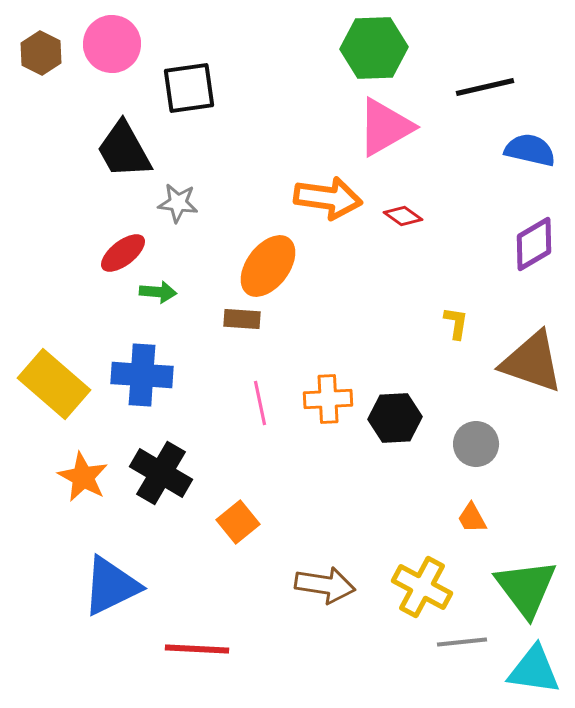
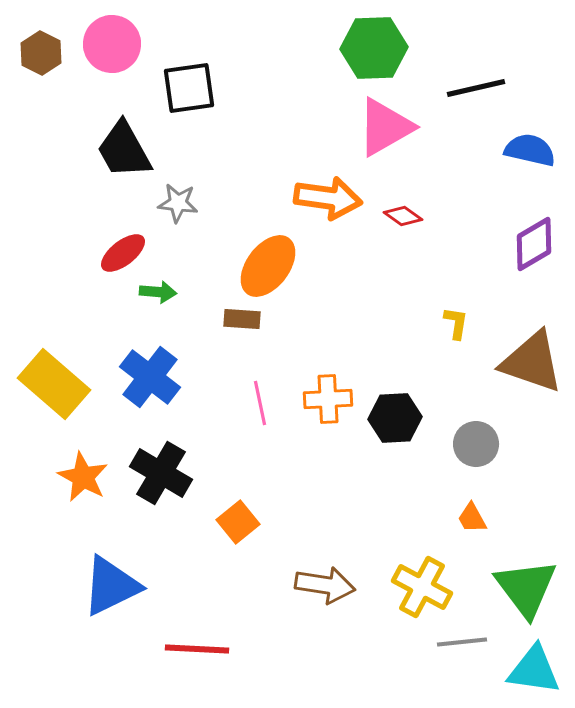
black line: moved 9 px left, 1 px down
blue cross: moved 8 px right, 2 px down; rotated 34 degrees clockwise
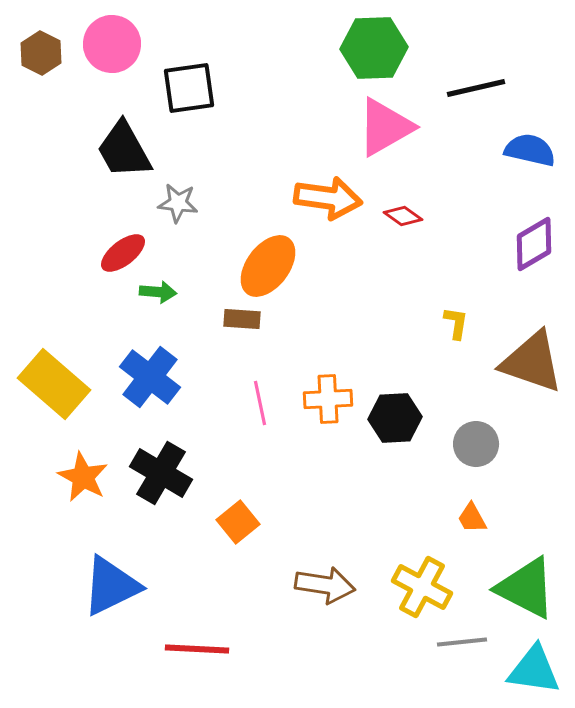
green triangle: rotated 26 degrees counterclockwise
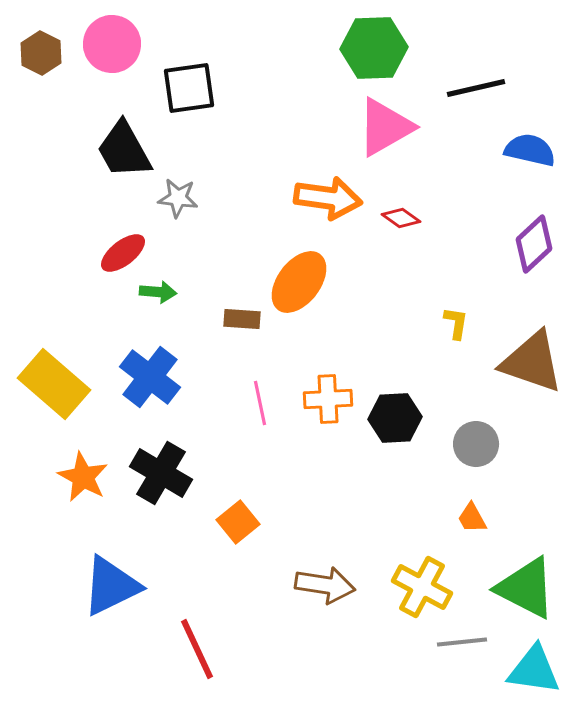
gray star: moved 5 px up
red diamond: moved 2 px left, 2 px down
purple diamond: rotated 12 degrees counterclockwise
orange ellipse: moved 31 px right, 16 px down
red line: rotated 62 degrees clockwise
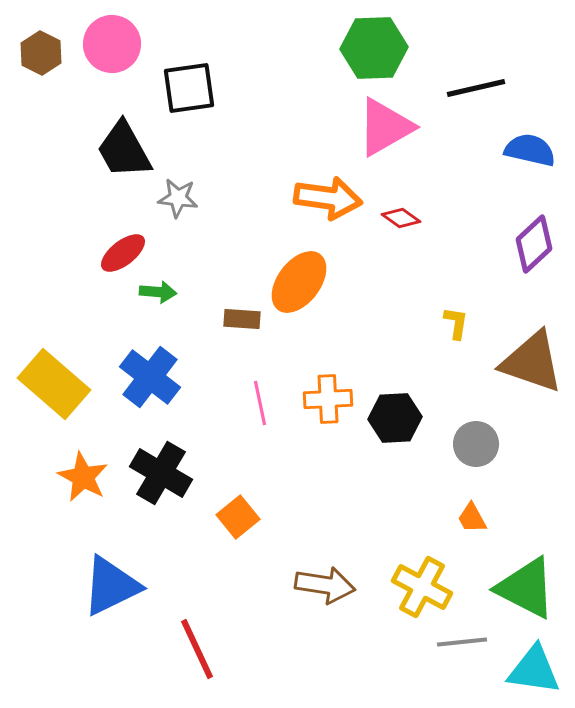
orange square: moved 5 px up
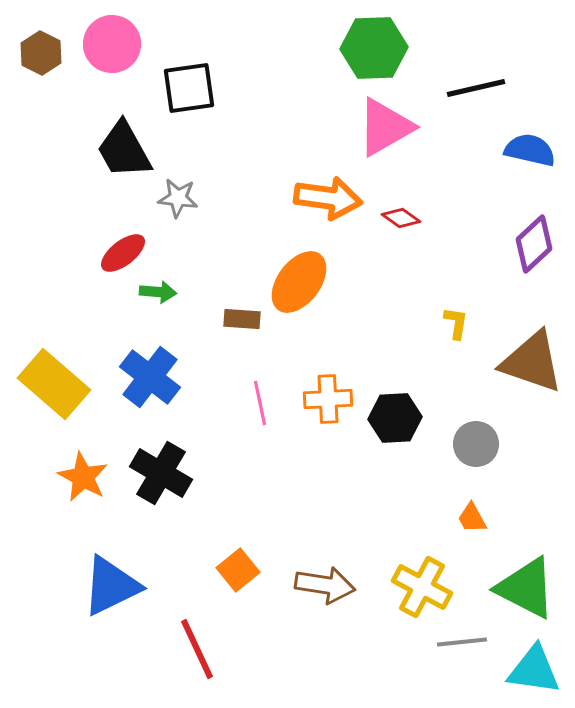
orange square: moved 53 px down
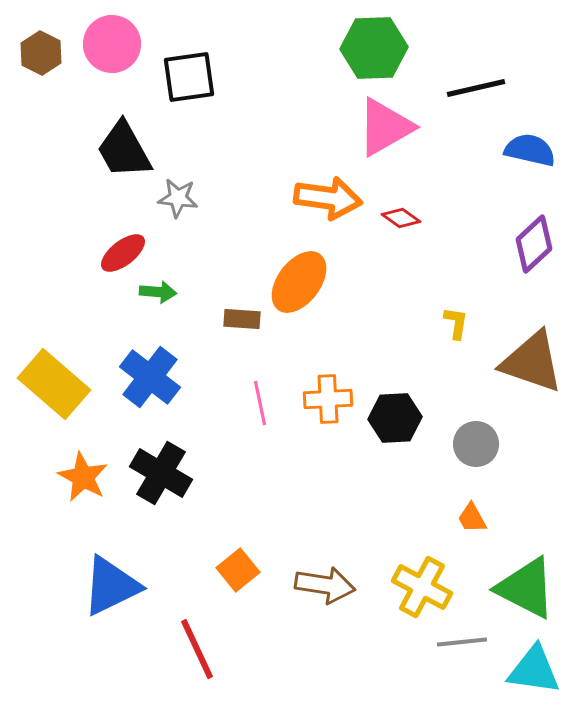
black square: moved 11 px up
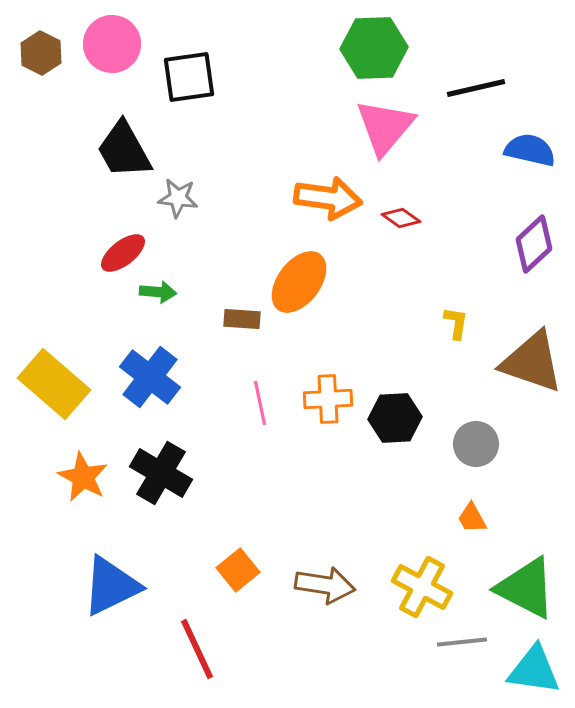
pink triangle: rotated 20 degrees counterclockwise
